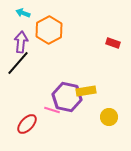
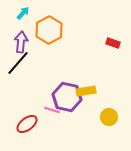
cyan arrow: rotated 112 degrees clockwise
red ellipse: rotated 10 degrees clockwise
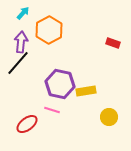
purple hexagon: moved 7 px left, 13 px up
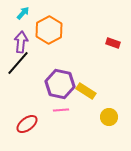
yellow rectangle: rotated 42 degrees clockwise
pink line: moved 9 px right; rotated 21 degrees counterclockwise
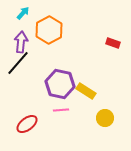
yellow circle: moved 4 px left, 1 px down
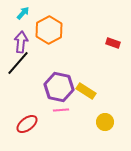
purple hexagon: moved 1 px left, 3 px down
yellow circle: moved 4 px down
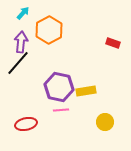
yellow rectangle: rotated 42 degrees counterclockwise
red ellipse: moved 1 px left; rotated 25 degrees clockwise
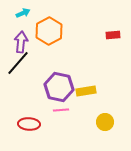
cyan arrow: rotated 24 degrees clockwise
orange hexagon: moved 1 px down
red rectangle: moved 8 px up; rotated 24 degrees counterclockwise
red ellipse: moved 3 px right; rotated 15 degrees clockwise
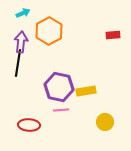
black line: rotated 32 degrees counterclockwise
red ellipse: moved 1 px down
